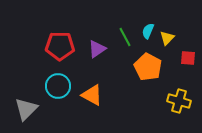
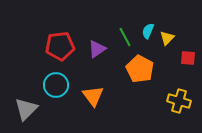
red pentagon: rotated 8 degrees counterclockwise
orange pentagon: moved 8 px left, 2 px down
cyan circle: moved 2 px left, 1 px up
orange triangle: moved 1 px right, 1 px down; rotated 25 degrees clockwise
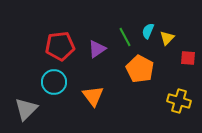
cyan circle: moved 2 px left, 3 px up
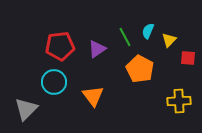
yellow triangle: moved 2 px right, 2 px down
yellow cross: rotated 20 degrees counterclockwise
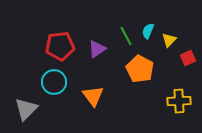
green line: moved 1 px right, 1 px up
red square: rotated 28 degrees counterclockwise
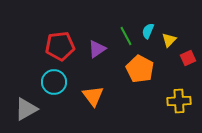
gray triangle: rotated 15 degrees clockwise
